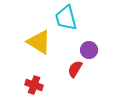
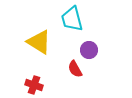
cyan trapezoid: moved 6 px right, 1 px down
red semicircle: rotated 60 degrees counterclockwise
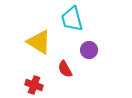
red semicircle: moved 10 px left
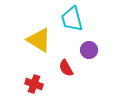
yellow triangle: moved 2 px up
red semicircle: moved 1 px right, 1 px up
red cross: moved 1 px up
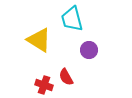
red semicircle: moved 9 px down
red cross: moved 10 px right, 1 px down
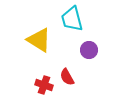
red semicircle: moved 1 px right
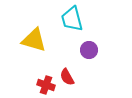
yellow triangle: moved 5 px left; rotated 16 degrees counterclockwise
red cross: moved 2 px right
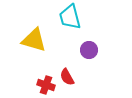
cyan trapezoid: moved 2 px left, 2 px up
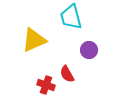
cyan trapezoid: moved 1 px right
yellow triangle: rotated 40 degrees counterclockwise
red semicircle: moved 3 px up
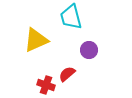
yellow triangle: moved 2 px right
red semicircle: rotated 78 degrees clockwise
